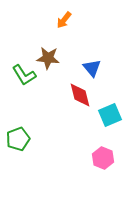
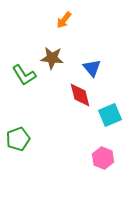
brown star: moved 4 px right
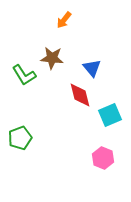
green pentagon: moved 2 px right, 1 px up
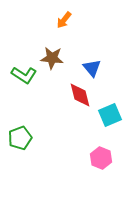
green L-shape: rotated 25 degrees counterclockwise
pink hexagon: moved 2 px left
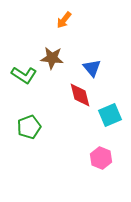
green pentagon: moved 9 px right, 11 px up
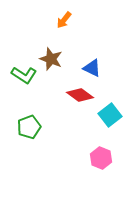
brown star: moved 1 px left, 1 px down; rotated 15 degrees clockwise
blue triangle: rotated 24 degrees counterclockwise
red diamond: rotated 40 degrees counterclockwise
cyan square: rotated 15 degrees counterclockwise
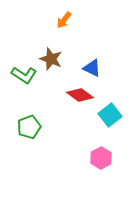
pink hexagon: rotated 10 degrees clockwise
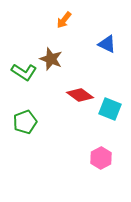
blue triangle: moved 15 px right, 24 px up
green L-shape: moved 3 px up
cyan square: moved 6 px up; rotated 30 degrees counterclockwise
green pentagon: moved 4 px left, 5 px up
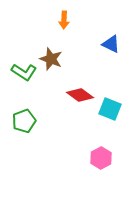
orange arrow: rotated 36 degrees counterclockwise
blue triangle: moved 4 px right
green pentagon: moved 1 px left, 1 px up
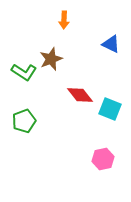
brown star: rotated 30 degrees clockwise
red diamond: rotated 16 degrees clockwise
pink hexagon: moved 2 px right, 1 px down; rotated 15 degrees clockwise
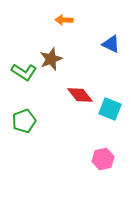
orange arrow: rotated 90 degrees clockwise
